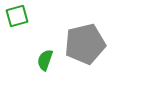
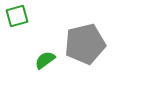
green semicircle: rotated 35 degrees clockwise
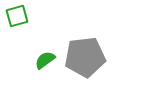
gray pentagon: moved 13 px down; rotated 6 degrees clockwise
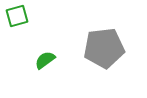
gray pentagon: moved 19 px right, 9 px up
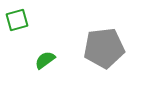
green square: moved 4 px down
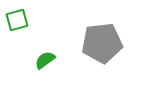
gray pentagon: moved 2 px left, 5 px up
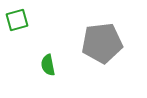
green semicircle: moved 3 px right, 5 px down; rotated 65 degrees counterclockwise
